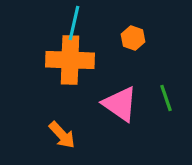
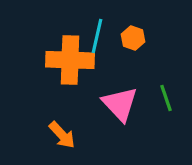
cyan line: moved 23 px right, 13 px down
pink triangle: rotated 12 degrees clockwise
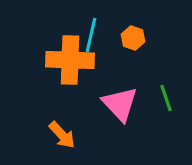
cyan line: moved 6 px left, 1 px up
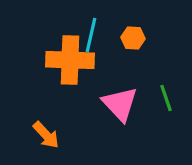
orange hexagon: rotated 15 degrees counterclockwise
orange arrow: moved 16 px left
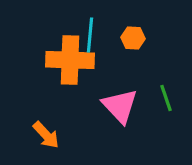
cyan line: moved 1 px left; rotated 8 degrees counterclockwise
pink triangle: moved 2 px down
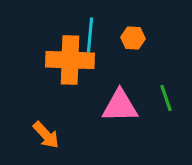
pink triangle: rotated 48 degrees counterclockwise
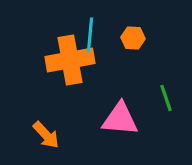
orange cross: rotated 12 degrees counterclockwise
pink triangle: moved 13 px down; rotated 6 degrees clockwise
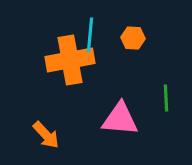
green line: rotated 16 degrees clockwise
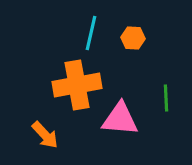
cyan line: moved 1 px right, 2 px up; rotated 8 degrees clockwise
orange cross: moved 7 px right, 25 px down
orange arrow: moved 1 px left
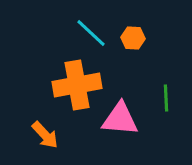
cyan line: rotated 60 degrees counterclockwise
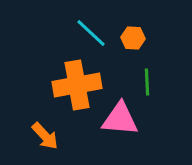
green line: moved 19 px left, 16 px up
orange arrow: moved 1 px down
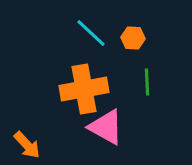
orange cross: moved 7 px right, 4 px down
pink triangle: moved 14 px left, 8 px down; rotated 24 degrees clockwise
orange arrow: moved 18 px left, 9 px down
